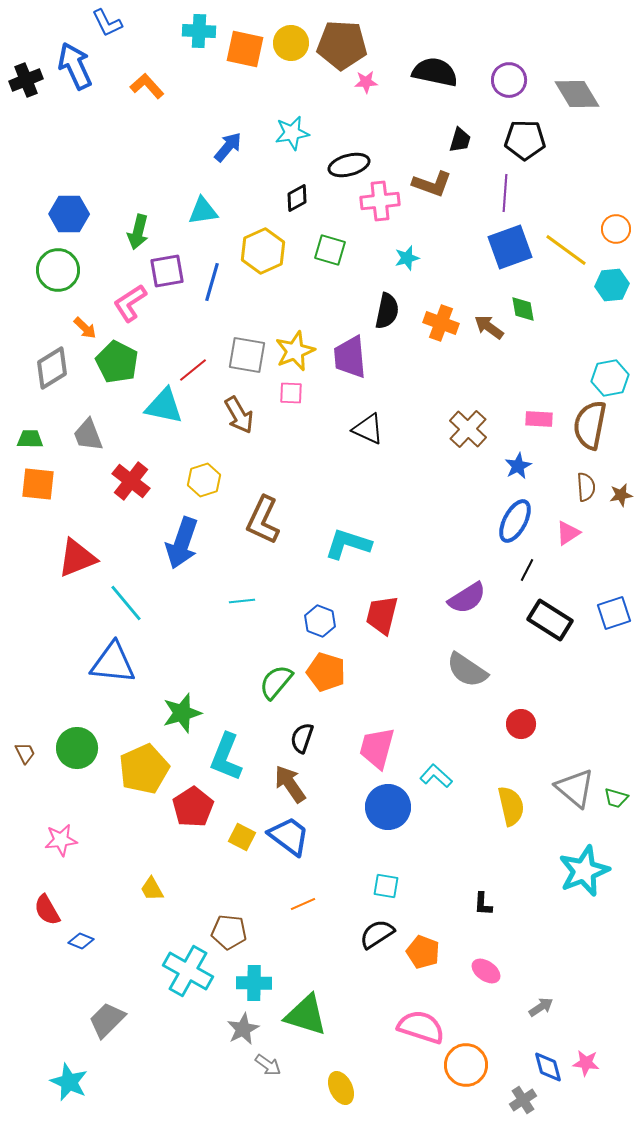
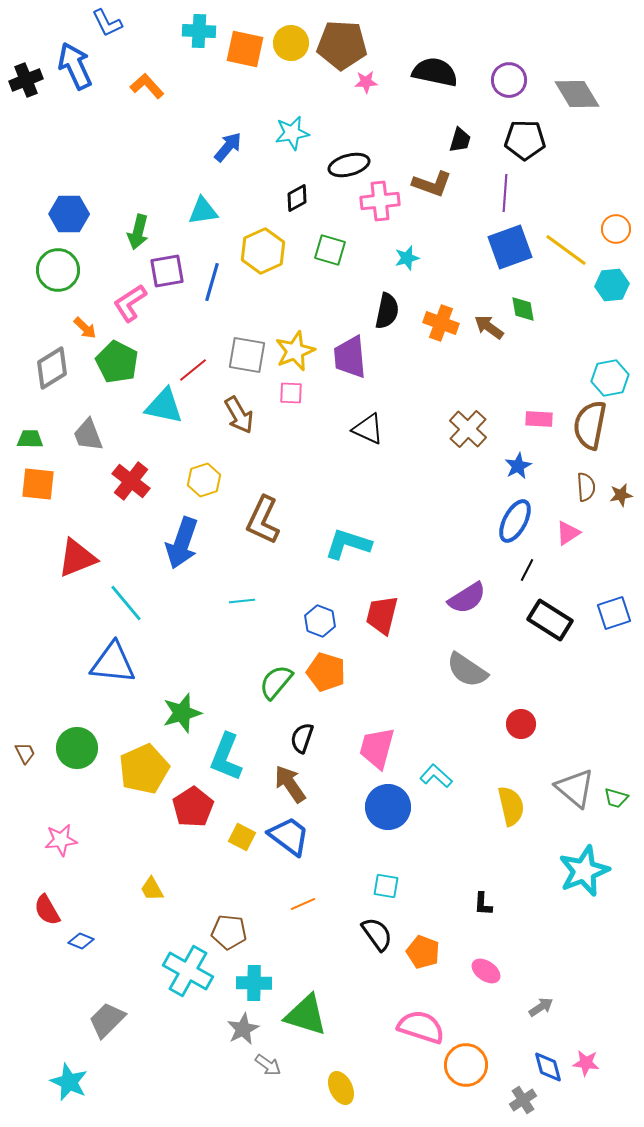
black semicircle at (377, 934): rotated 87 degrees clockwise
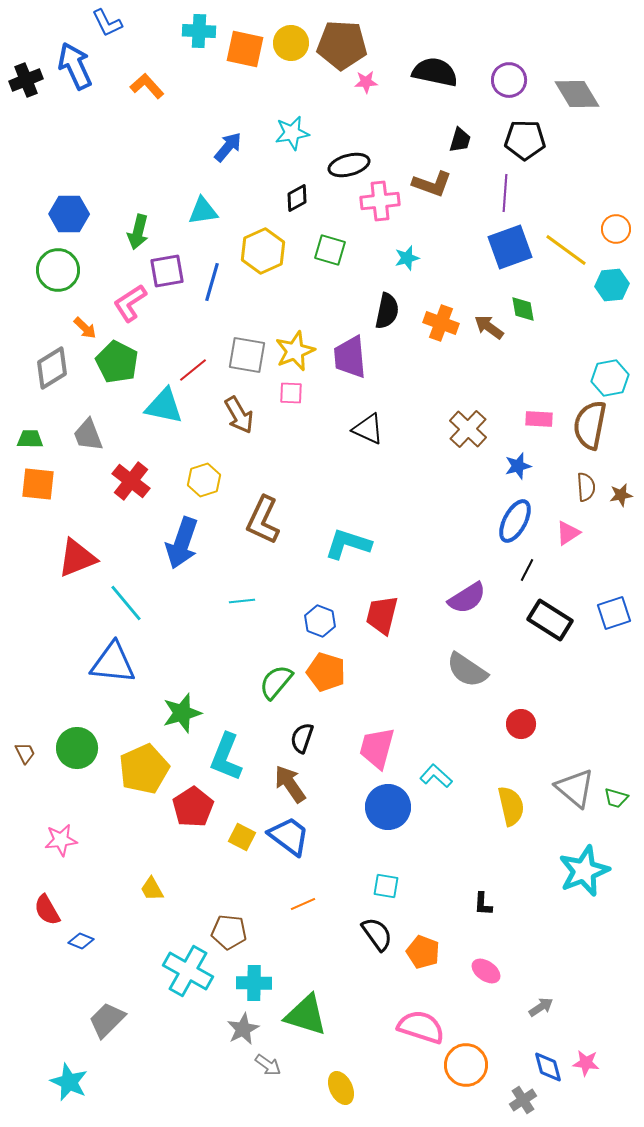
blue star at (518, 466): rotated 12 degrees clockwise
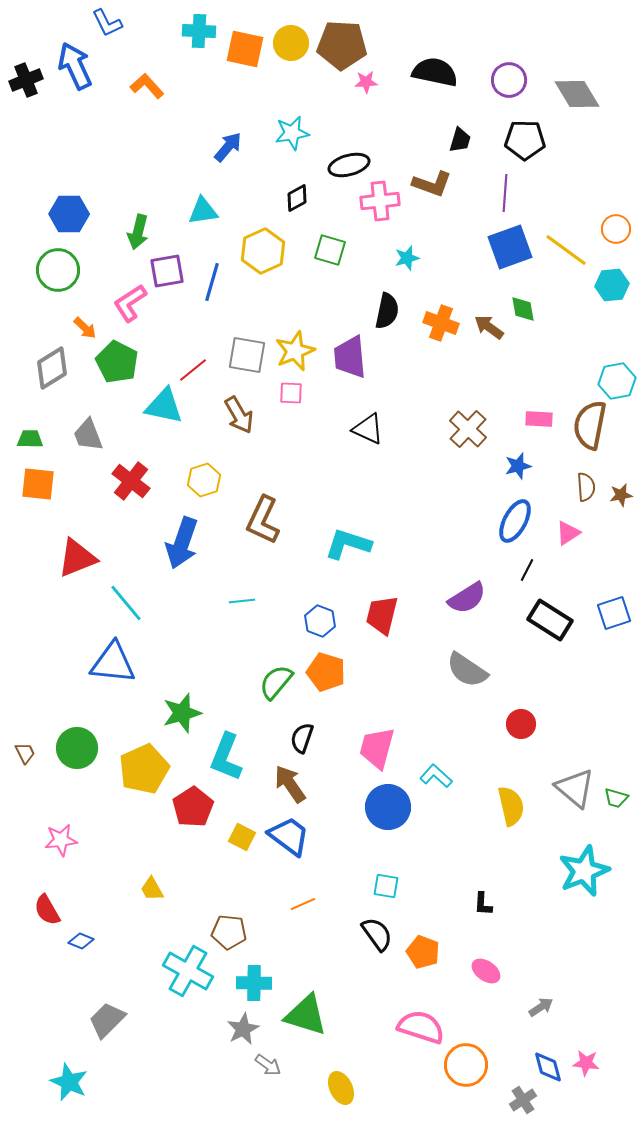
cyan hexagon at (610, 378): moved 7 px right, 3 px down
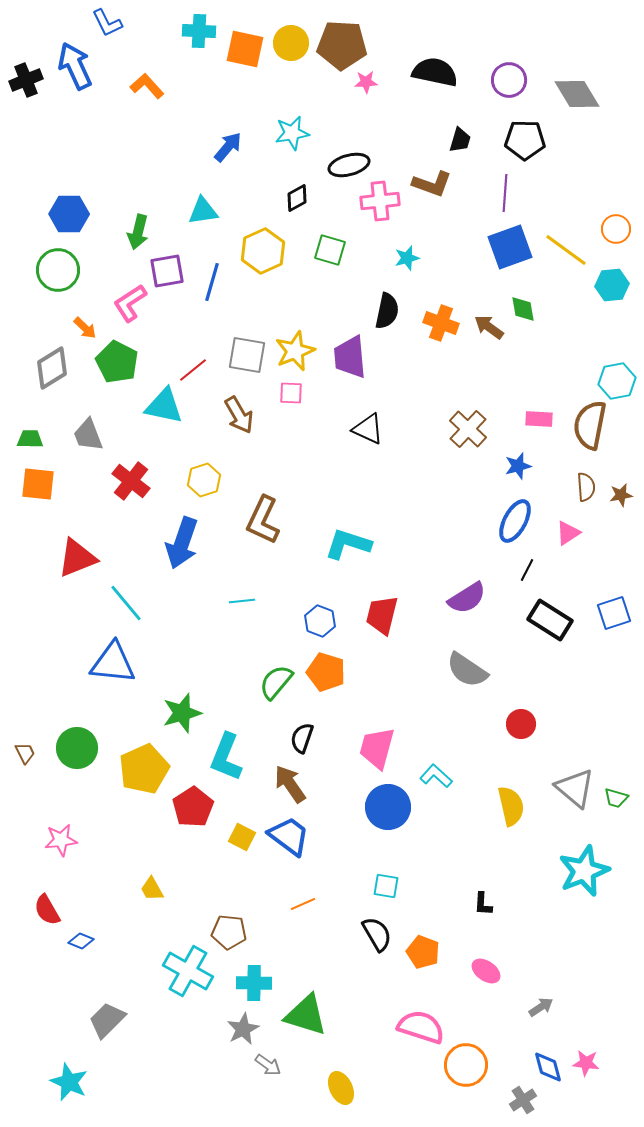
black semicircle at (377, 934): rotated 6 degrees clockwise
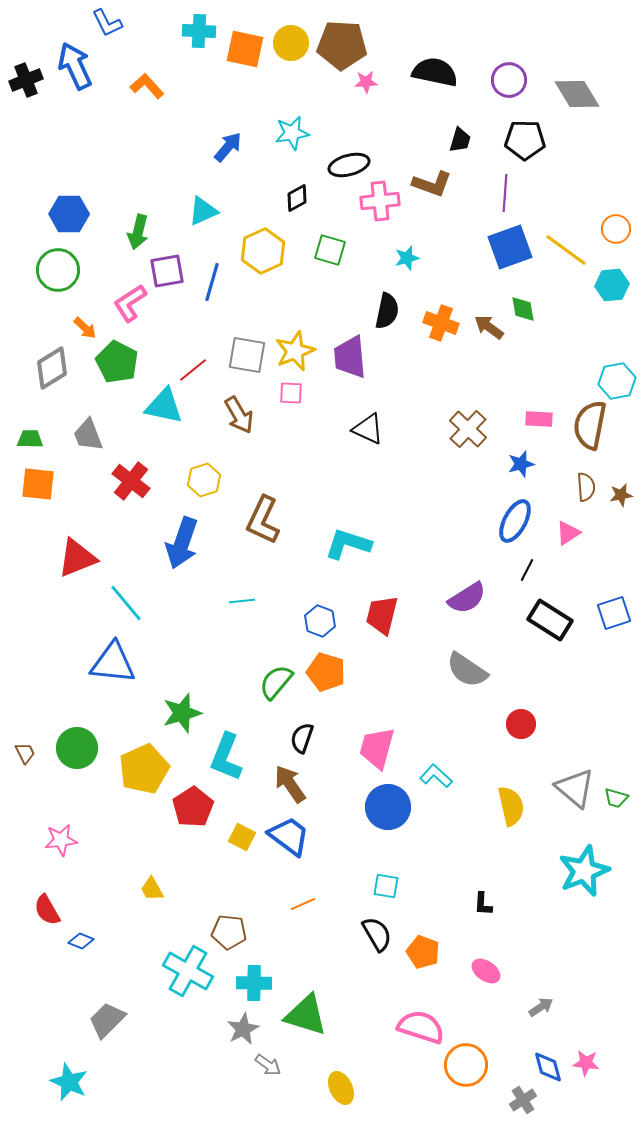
cyan triangle at (203, 211): rotated 16 degrees counterclockwise
blue star at (518, 466): moved 3 px right, 2 px up
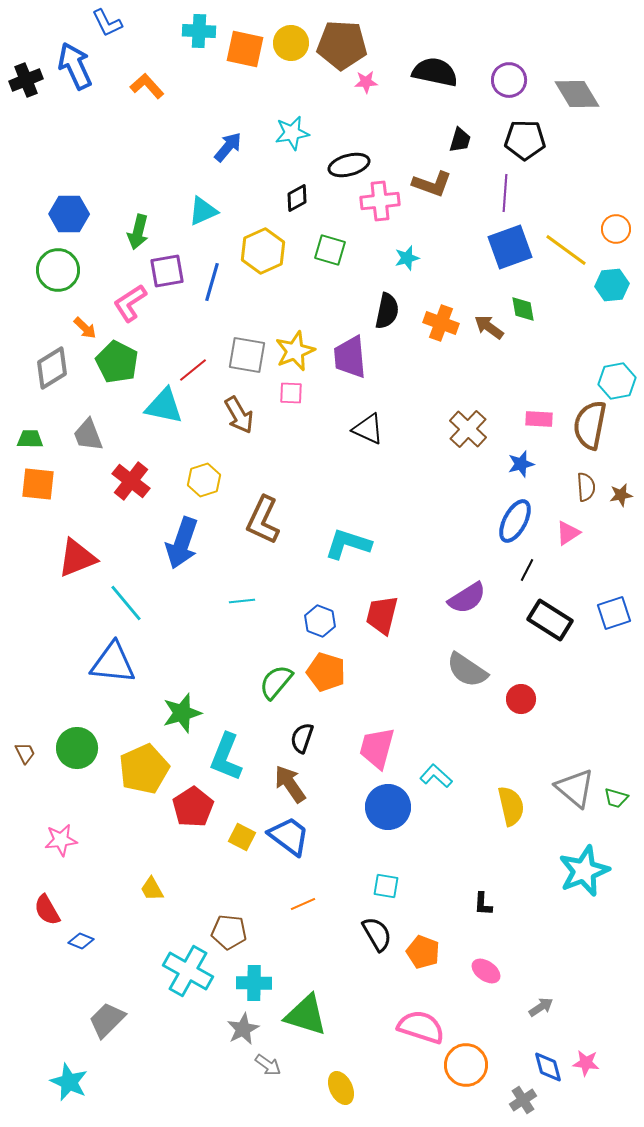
red circle at (521, 724): moved 25 px up
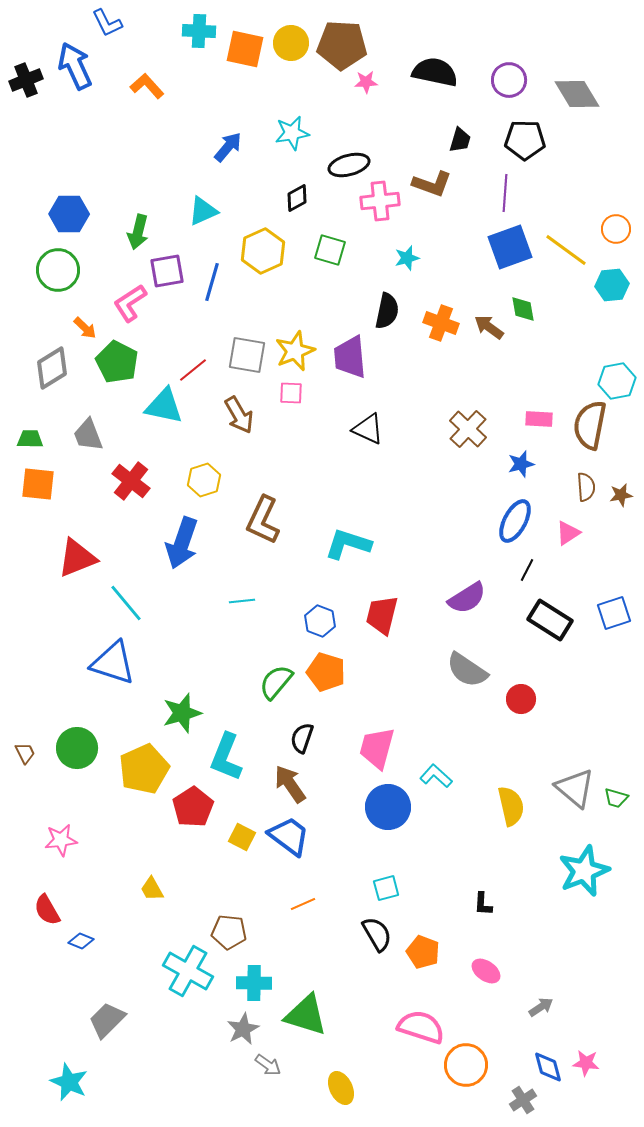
blue triangle at (113, 663): rotated 12 degrees clockwise
cyan square at (386, 886): moved 2 px down; rotated 24 degrees counterclockwise
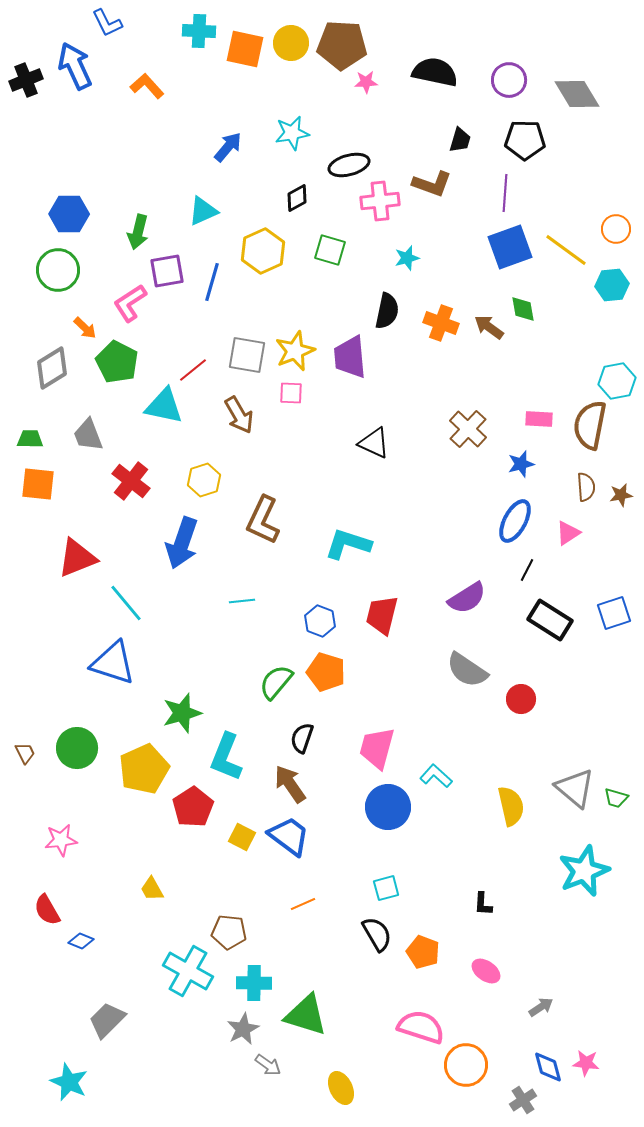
black triangle at (368, 429): moved 6 px right, 14 px down
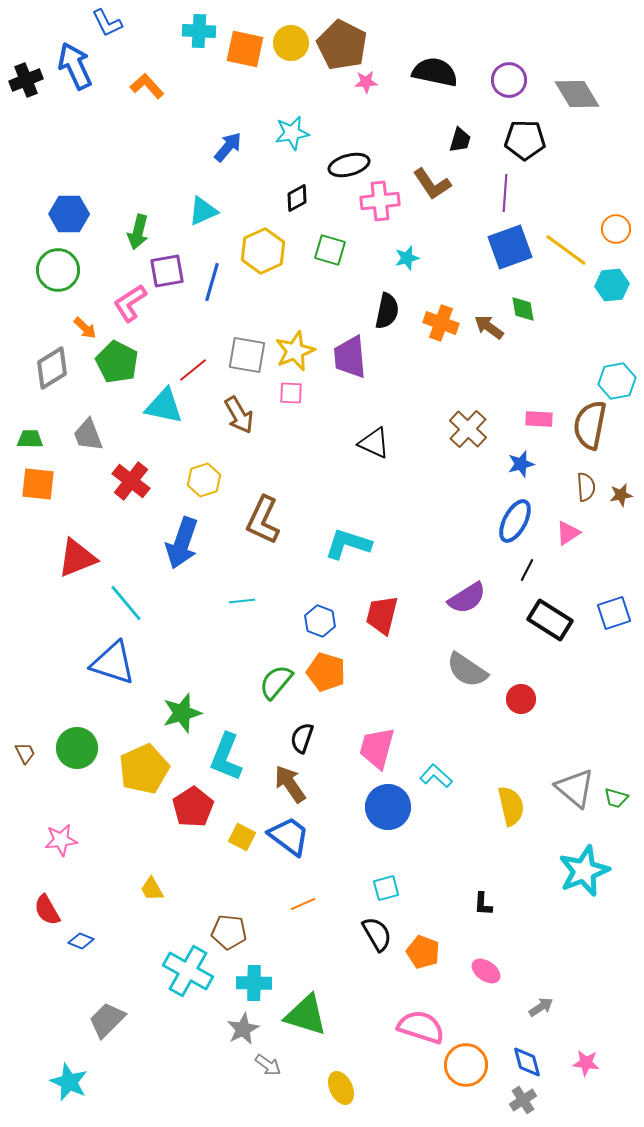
brown pentagon at (342, 45): rotated 24 degrees clockwise
brown L-shape at (432, 184): rotated 36 degrees clockwise
blue diamond at (548, 1067): moved 21 px left, 5 px up
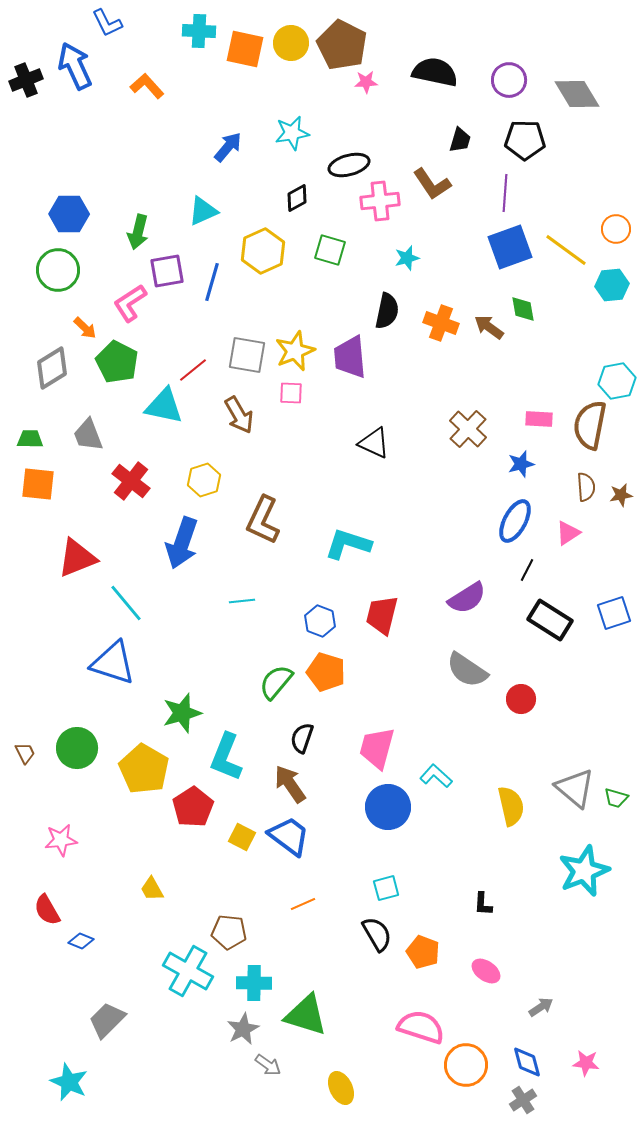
yellow pentagon at (144, 769): rotated 18 degrees counterclockwise
